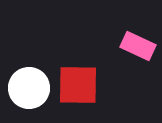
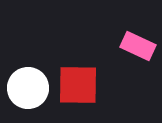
white circle: moved 1 px left
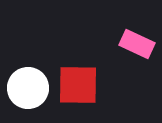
pink rectangle: moved 1 px left, 2 px up
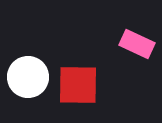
white circle: moved 11 px up
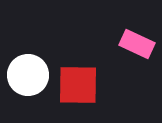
white circle: moved 2 px up
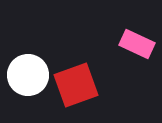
red square: moved 2 px left; rotated 21 degrees counterclockwise
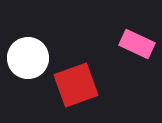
white circle: moved 17 px up
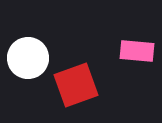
pink rectangle: moved 7 px down; rotated 20 degrees counterclockwise
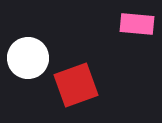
pink rectangle: moved 27 px up
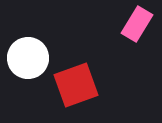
pink rectangle: rotated 64 degrees counterclockwise
